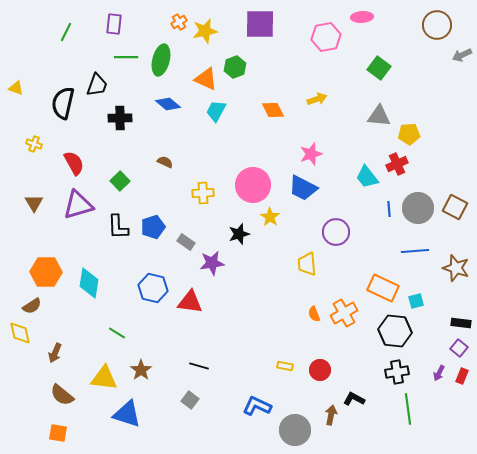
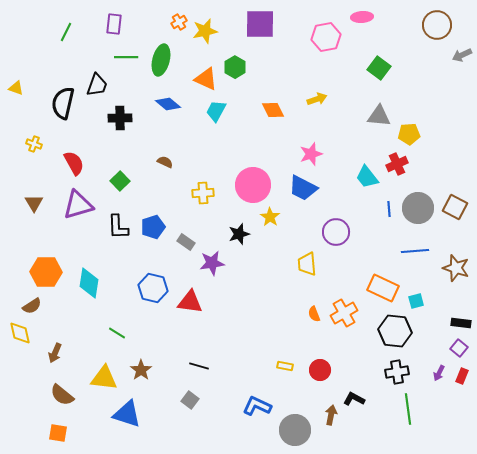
green hexagon at (235, 67): rotated 10 degrees counterclockwise
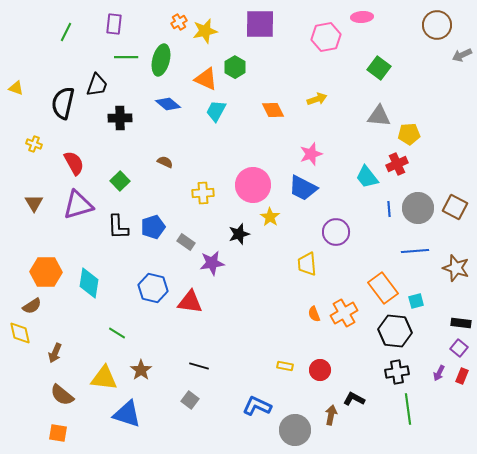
orange rectangle at (383, 288): rotated 28 degrees clockwise
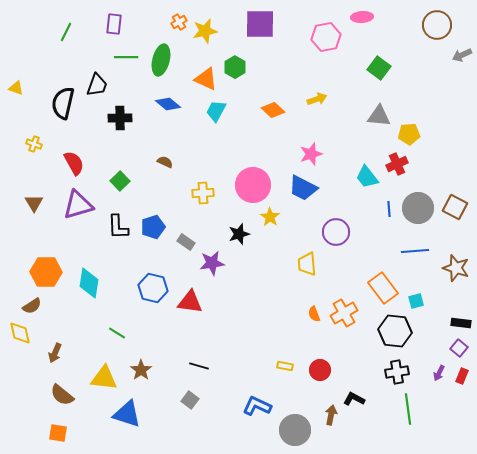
orange diamond at (273, 110): rotated 20 degrees counterclockwise
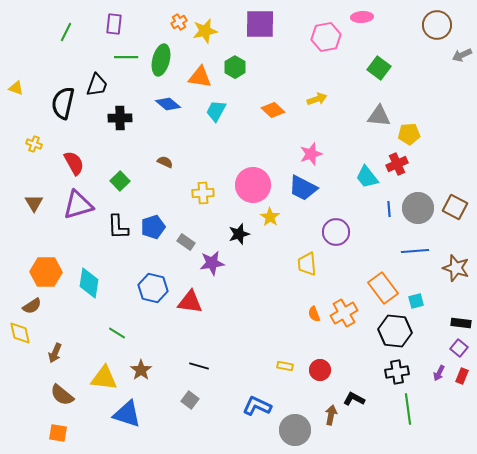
orange triangle at (206, 79): moved 6 px left, 2 px up; rotated 15 degrees counterclockwise
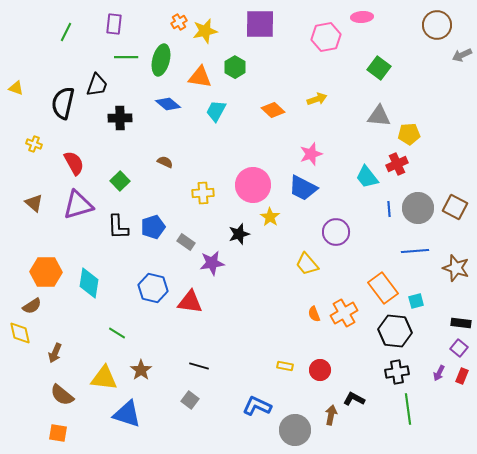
brown triangle at (34, 203): rotated 18 degrees counterclockwise
yellow trapezoid at (307, 264): rotated 35 degrees counterclockwise
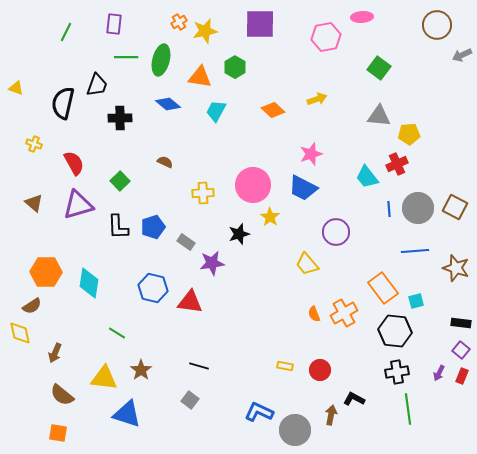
purple square at (459, 348): moved 2 px right, 2 px down
blue L-shape at (257, 406): moved 2 px right, 6 px down
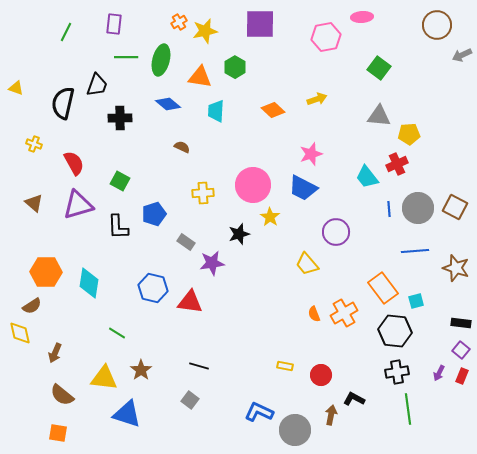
cyan trapezoid at (216, 111): rotated 25 degrees counterclockwise
brown semicircle at (165, 162): moved 17 px right, 15 px up
green square at (120, 181): rotated 18 degrees counterclockwise
blue pentagon at (153, 227): moved 1 px right, 13 px up
red circle at (320, 370): moved 1 px right, 5 px down
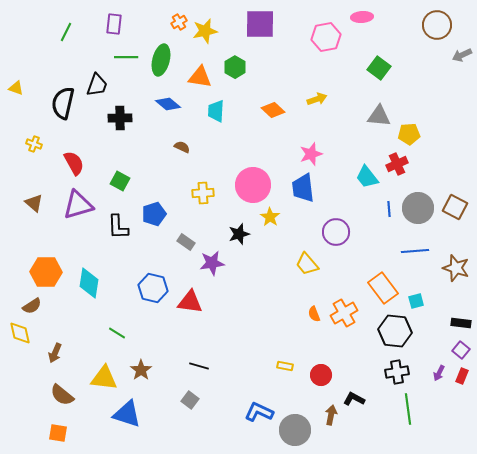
blue trapezoid at (303, 188): rotated 56 degrees clockwise
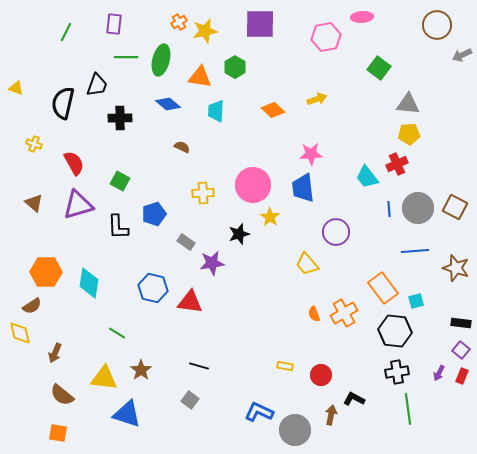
gray triangle at (379, 116): moved 29 px right, 12 px up
pink star at (311, 154): rotated 15 degrees clockwise
